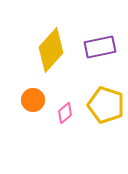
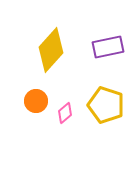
purple rectangle: moved 8 px right
orange circle: moved 3 px right, 1 px down
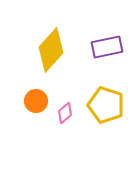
purple rectangle: moved 1 px left
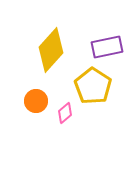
yellow pentagon: moved 13 px left, 19 px up; rotated 15 degrees clockwise
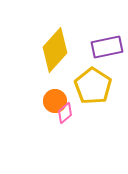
yellow diamond: moved 4 px right
orange circle: moved 19 px right
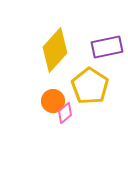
yellow pentagon: moved 3 px left
orange circle: moved 2 px left
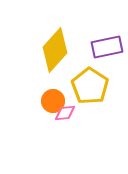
pink diamond: rotated 35 degrees clockwise
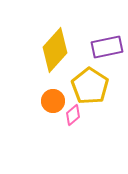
pink diamond: moved 8 px right, 2 px down; rotated 35 degrees counterclockwise
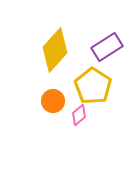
purple rectangle: rotated 20 degrees counterclockwise
yellow pentagon: moved 3 px right
pink diamond: moved 6 px right
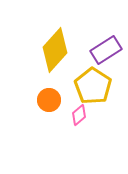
purple rectangle: moved 1 px left, 3 px down
orange circle: moved 4 px left, 1 px up
